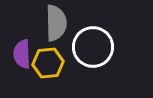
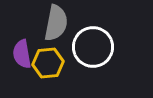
gray semicircle: rotated 12 degrees clockwise
purple semicircle: rotated 8 degrees counterclockwise
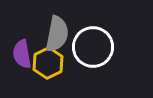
gray semicircle: moved 1 px right, 11 px down
yellow hexagon: rotated 20 degrees counterclockwise
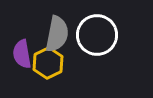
white circle: moved 4 px right, 12 px up
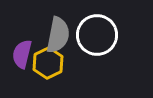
gray semicircle: moved 1 px right, 1 px down
purple semicircle: rotated 24 degrees clockwise
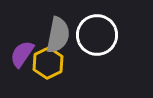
purple semicircle: rotated 20 degrees clockwise
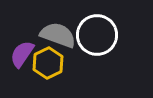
gray semicircle: rotated 81 degrees counterclockwise
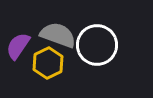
white circle: moved 10 px down
purple semicircle: moved 4 px left, 8 px up
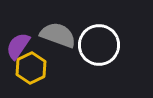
white circle: moved 2 px right
yellow hexagon: moved 17 px left, 5 px down
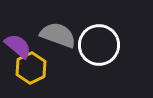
purple semicircle: rotated 96 degrees clockwise
